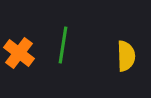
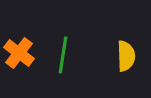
green line: moved 10 px down
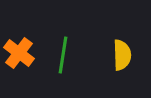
yellow semicircle: moved 4 px left, 1 px up
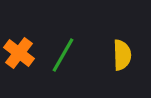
green line: rotated 21 degrees clockwise
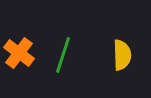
green line: rotated 12 degrees counterclockwise
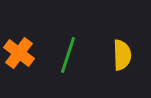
green line: moved 5 px right
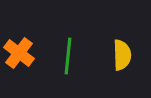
green line: moved 1 px down; rotated 12 degrees counterclockwise
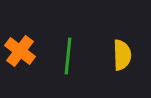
orange cross: moved 1 px right, 2 px up
